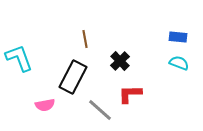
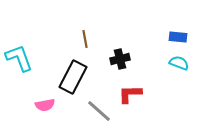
black cross: moved 2 px up; rotated 30 degrees clockwise
gray line: moved 1 px left, 1 px down
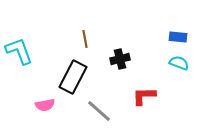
cyan L-shape: moved 7 px up
red L-shape: moved 14 px right, 2 px down
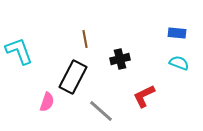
blue rectangle: moved 1 px left, 4 px up
red L-shape: rotated 25 degrees counterclockwise
pink semicircle: moved 2 px right, 3 px up; rotated 60 degrees counterclockwise
gray line: moved 2 px right
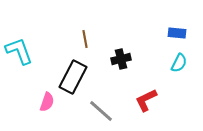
black cross: moved 1 px right
cyan semicircle: rotated 96 degrees clockwise
red L-shape: moved 2 px right, 4 px down
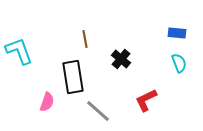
black cross: rotated 36 degrees counterclockwise
cyan semicircle: rotated 48 degrees counterclockwise
black rectangle: rotated 36 degrees counterclockwise
gray line: moved 3 px left
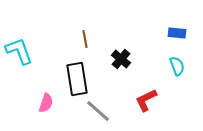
cyan semicircle: moved 2 px left, 3 px down
black rectangle: moved 4 px right, 2 px down
pink semicircle: moved 1 px left, 1 px down
